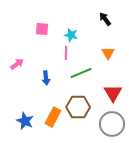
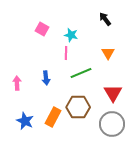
pink square: rotated 24 degrees clockwise
pink arrow: moved 19 px down; rotated 56 degrees counterclockwise
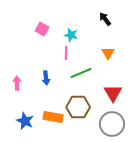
orange rectangle: rotated 72 degrees clockwise
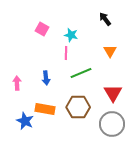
orange triangle: moved 2 px right, 2 px up
orange rectangle: moved 8 px left, 8 px up
